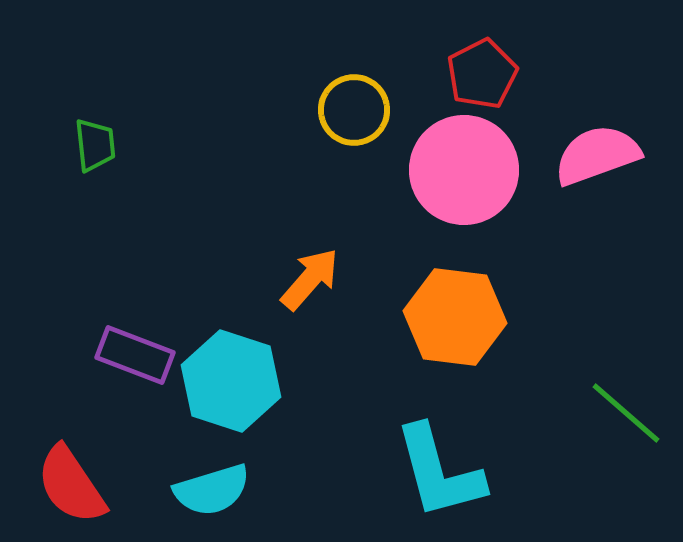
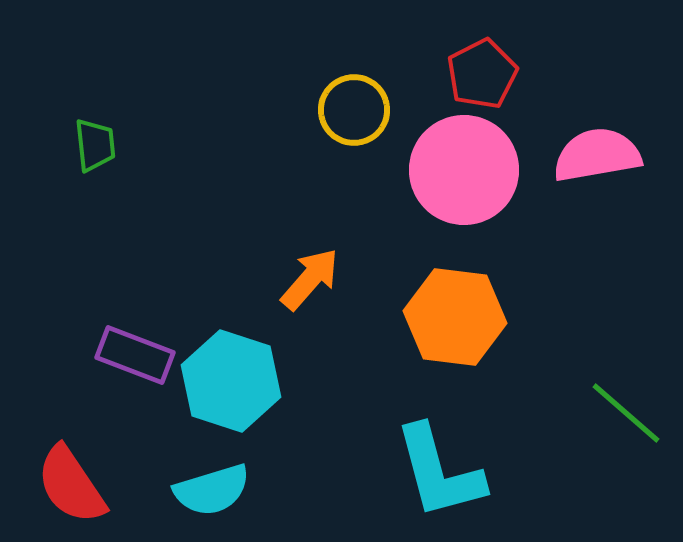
pink semicircle: rotated 10 degrees clockwise
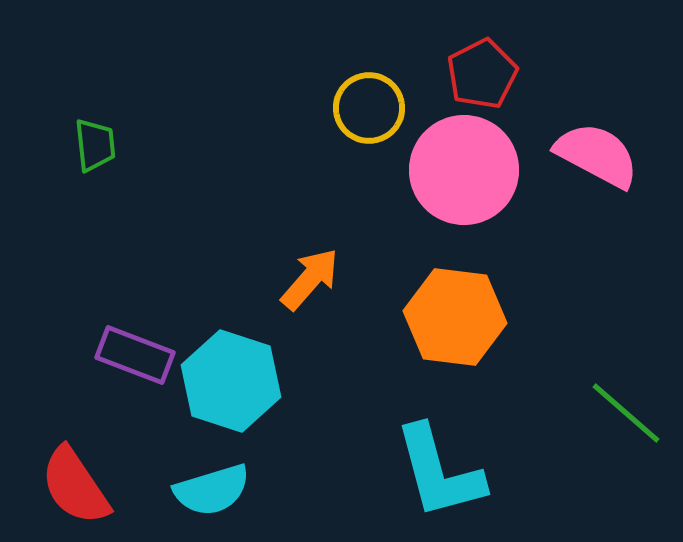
yellow circle: moved 15 px right, 2 px up
pink semicircle: rotated 38 degrees clockwise
red semicircle: moved 4 px right, 1 px down
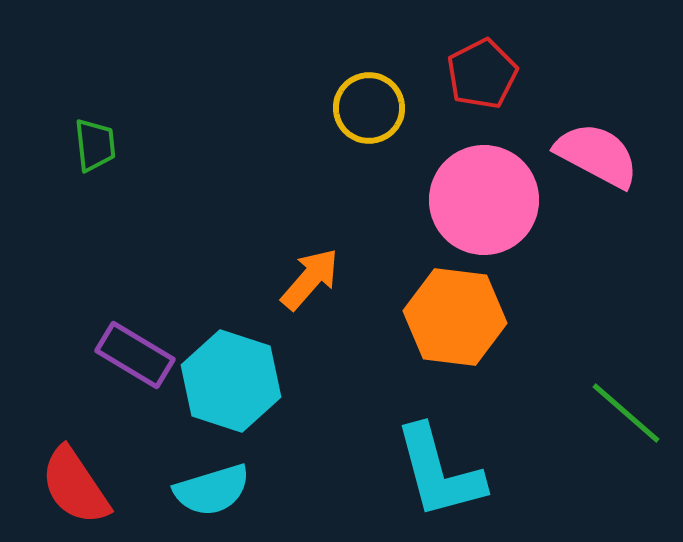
pink circle: moved 20 px right, 30 px down
purple rectangle: rotated 10 degrees clockwise
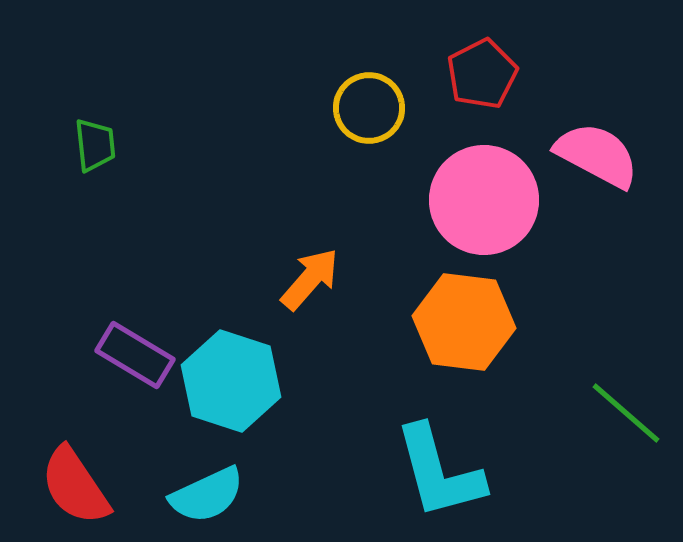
orange hexagon: moved 9 px right, 5 px down
cyan semicircle: moved 5 px left, 5 px down; rotated 8 degrees counterclockwise
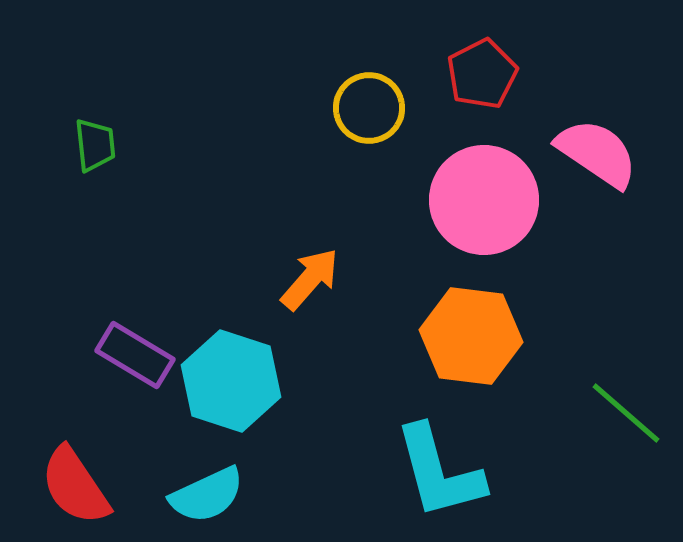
pink semicircle: moved 2 px up; rotated 6 degrees clockwise
orange hexagon: moved 7 px right, 14 px down
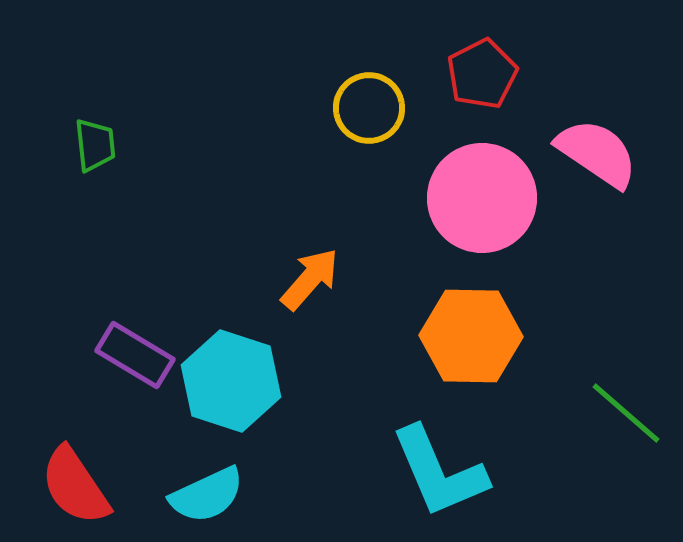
pink circle: moved 2 px left, 2 px up
orange hexagon: rotated 6 degrees counterclockwise
cyan L-shape: rotated 8 degrees counterclockwise
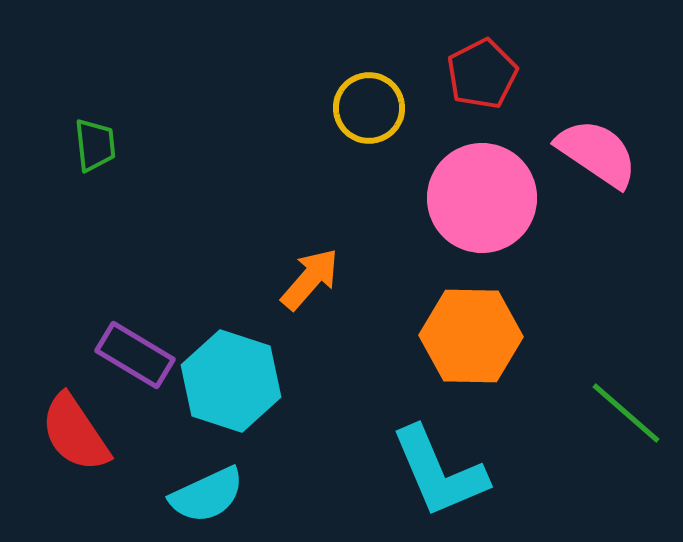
red semicircle: moved 53 px up
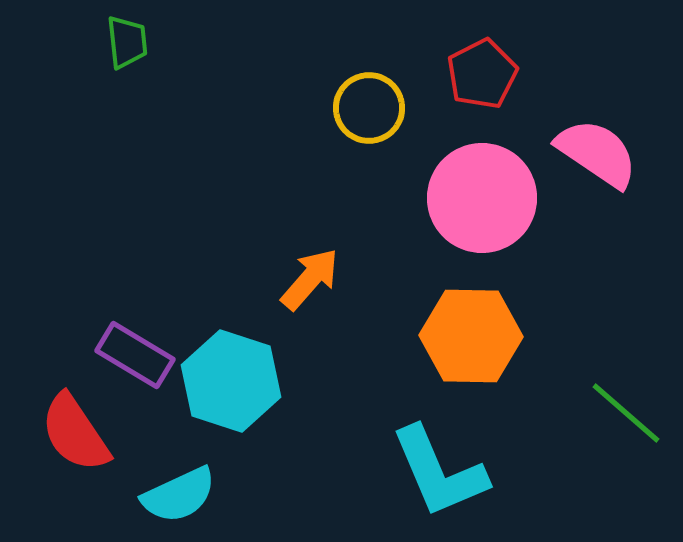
green trapezoid: moved 32 px right, 103 px up
cyan semicircle: moved 28 px left
